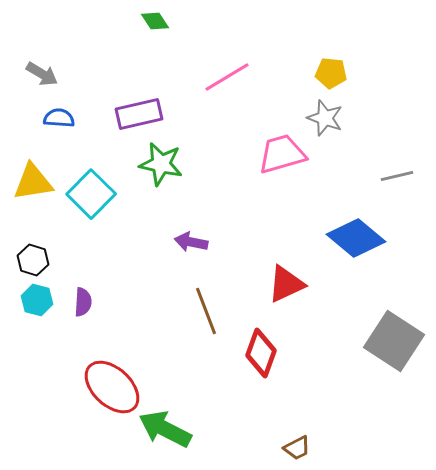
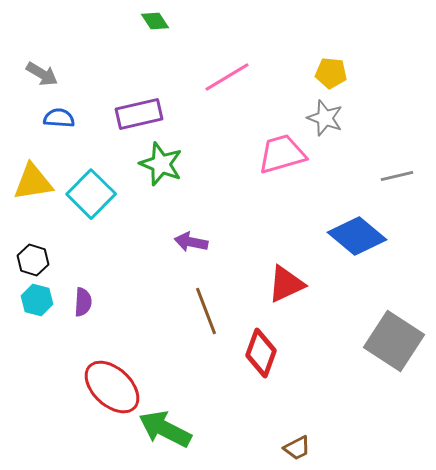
green star: rotated 9 degrees clockwise
blue diamond: moved 1 px right, 2 px up
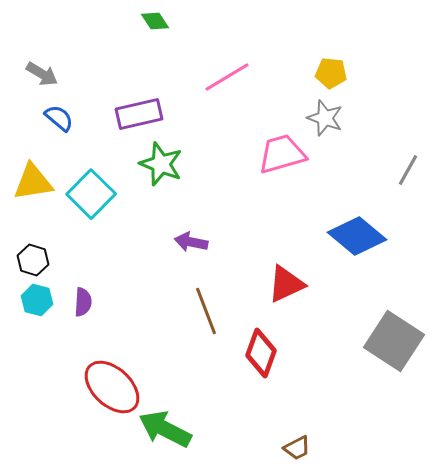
blue semicircle: rotated 36 degrees clockwise
gray line: moved 11 px right, 6 px up; rotated 48 degrees counterclockwise
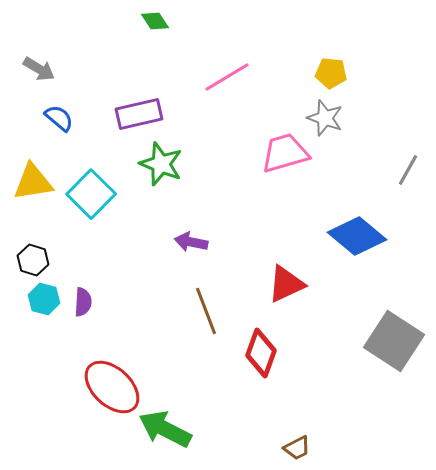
gray arrow: moved 3 px left, 5 px up
pink trapezoid: moved 3 px right, 1 px up
cyan hexagon: moved 7 px right, 1 px up
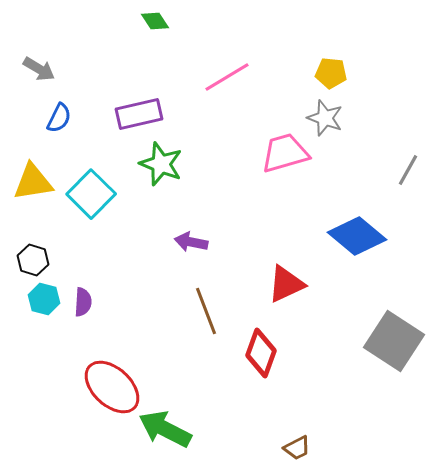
blue semicircle: rotated 76 degrees clockwise
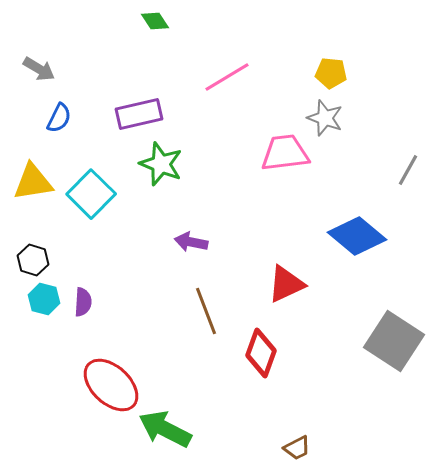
pink trapezoid: rotated 9 degrees clockwise
red ellipse: moved 1 px left, 2 px up
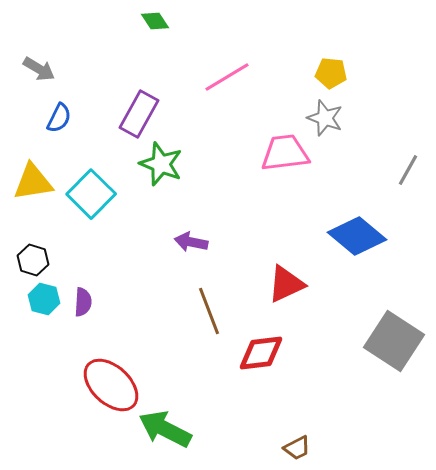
purple rectangle: rotated 48 degrees counterclockwise
brown line: moved 3 px right
red diamond: rotated 63 degrees clockwise
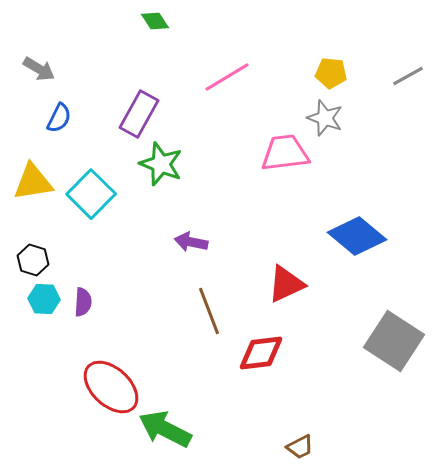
gray line: moved 94 px up; rotated 32 degrees clockwise
cyan hexagon: rotated 12 degrees counterclockwise
red ellipse: moved 2 px down
brown trapezoid: moved 3 px right, 1 px up
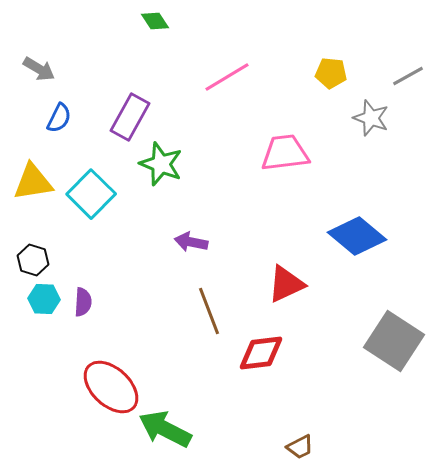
purple rectangle: moved 9 px left, 3 px down
gray star: moved 46 px right
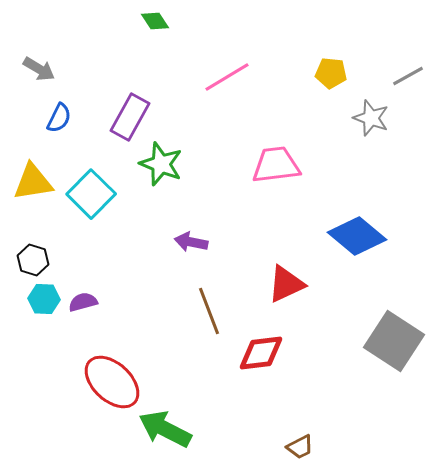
pink trapezoid: moved 9 px left, 12 px down
purple semicircle: rotated 108 degrees counterclockwise
red ellipse: moved 1 px right, 5 px up
